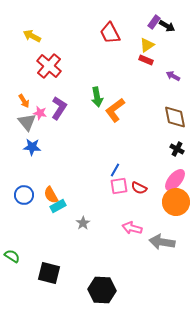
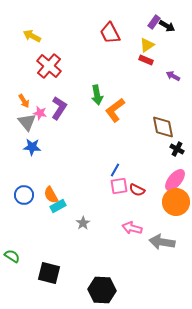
green arrow: moved 2 px up
brown diamond: moved 12 px left, 10 px down
red semicircle: moved 2 px left, 2 px down
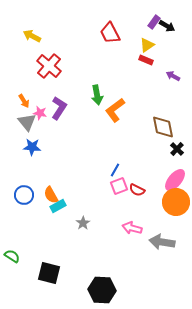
black cross: rotated 16 degrees clockwise
pink square: rotated 12 degrees counterclockwise
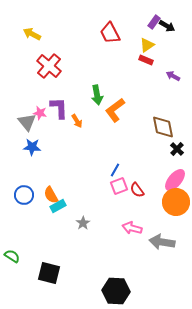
yellow arrow: moved 2 px up
orange arrow: moved 53 px right, 20 px down
purple L-shape: rotated 35 degrees counterclockwise
red semicircle: rotated 28 degrees clockwise
black hexagon: moved 14 px right, 1 px down
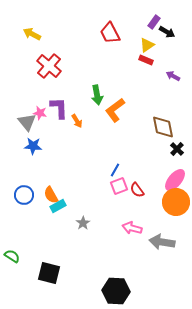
black arrow: moved 6 px down
blue star: moved 1 px right, 1 px up
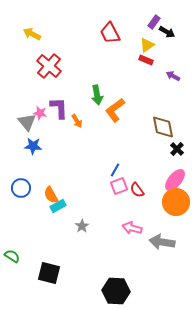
blue circle: moved 3 px left, 7 px up
gray star: moved 1 px left, 3 px down
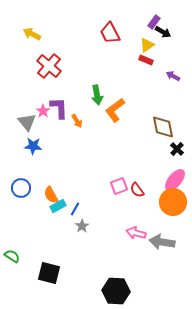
black arrow: moved 4 px left
pink star: moved 3 px right, 2 px up; rotated 24 degrees clockwise
blue line: moved 40 px left, 39 px down
orange circle: moved 3 px left
pink arrow: moved 4 px right, 5 px down
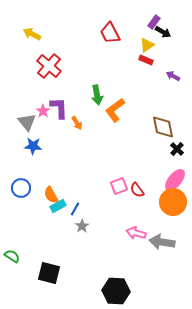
orange arrow: moved 2 px down
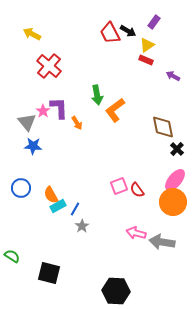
black arrow: moved 35 px left, 1 px up
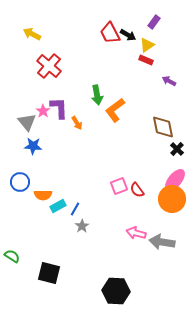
black arrow: moved 4 px down
purple arrow: moved 4 px left, 5 px down
blue circle: moved 1 px left, 6 px up
orange semicircle: moved 8 px left; rotated 60 degrees counterclockwise
orange circle: moved 1 px left, 3 px up
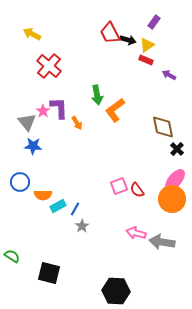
black arrow: moved 5 px down; rotated 14 degrees counterclockwise
purple arrow: moved 6 px up
